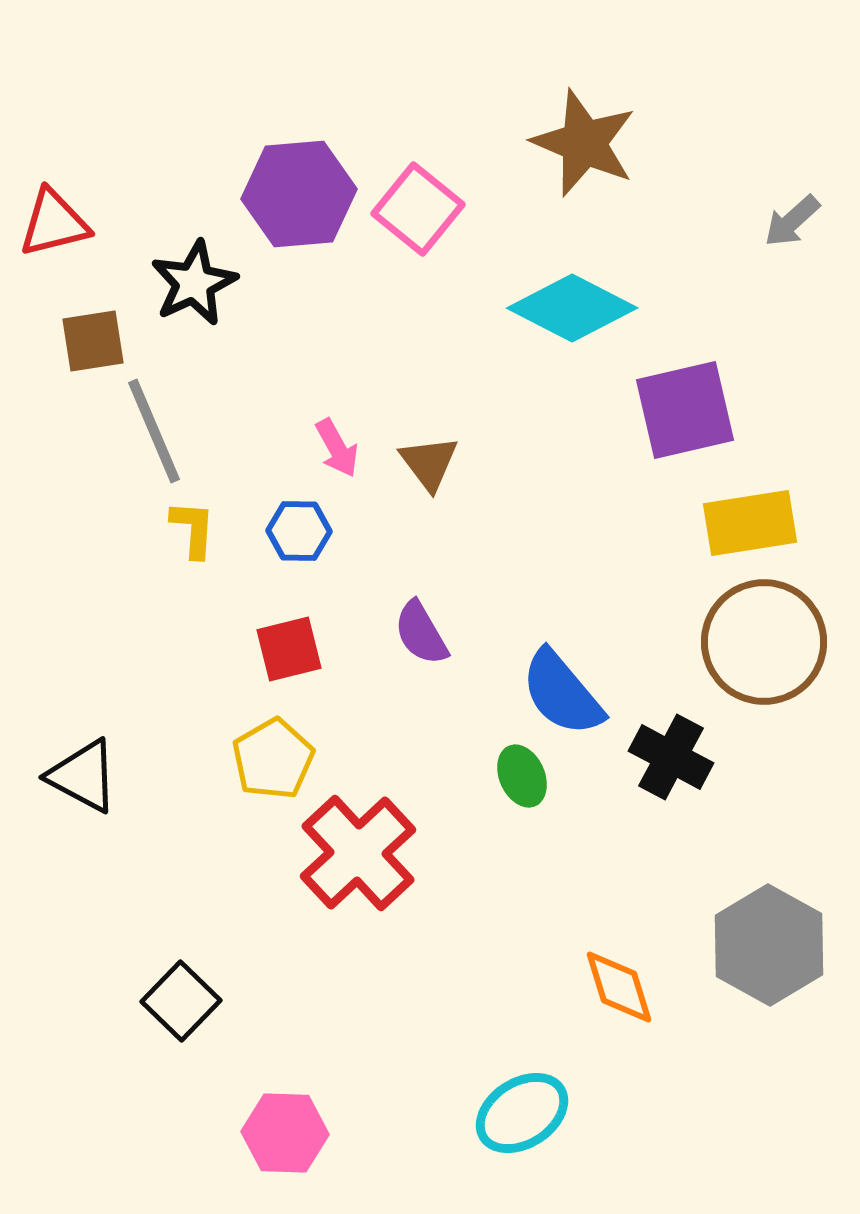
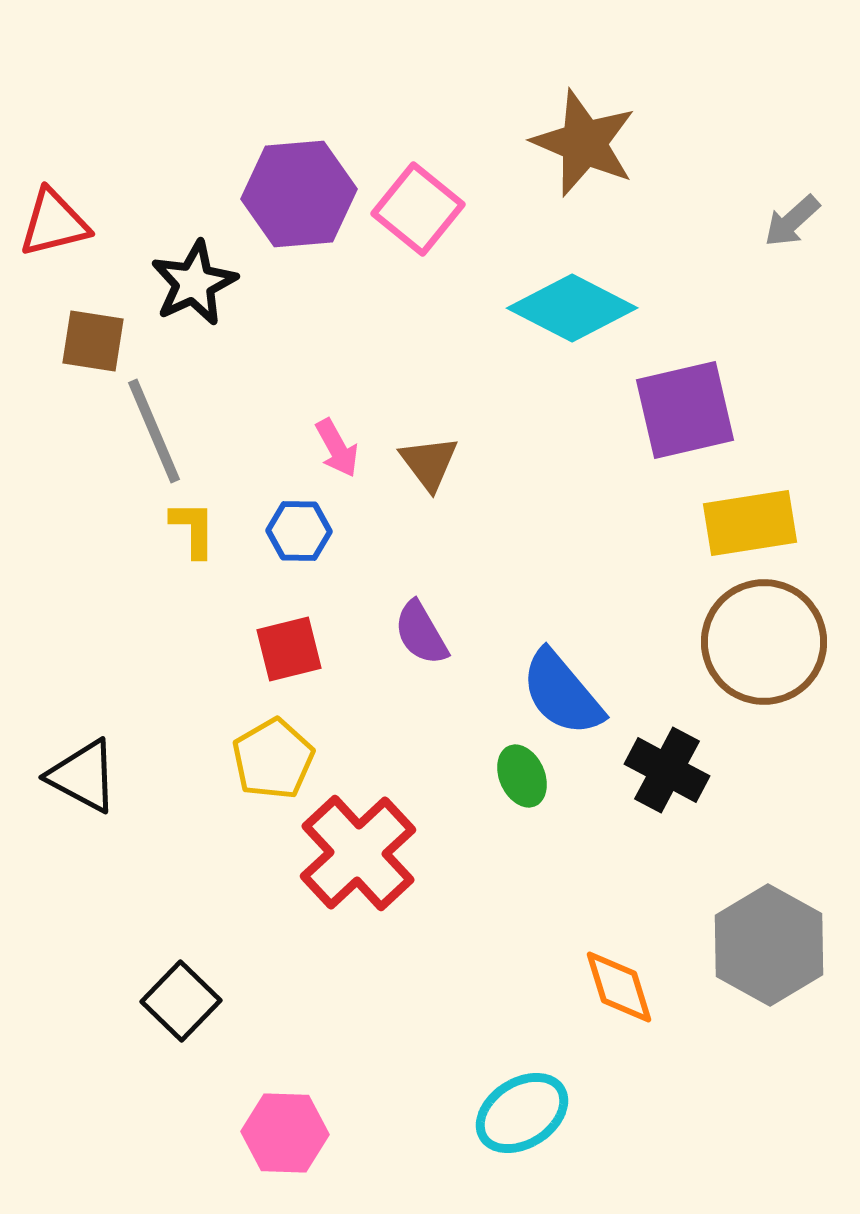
brown square: rotated 18 degrees clockwise
yellow L-shape: rotated 4 degrees counterclockwise
black cross: moved 4 px left, 13 px down
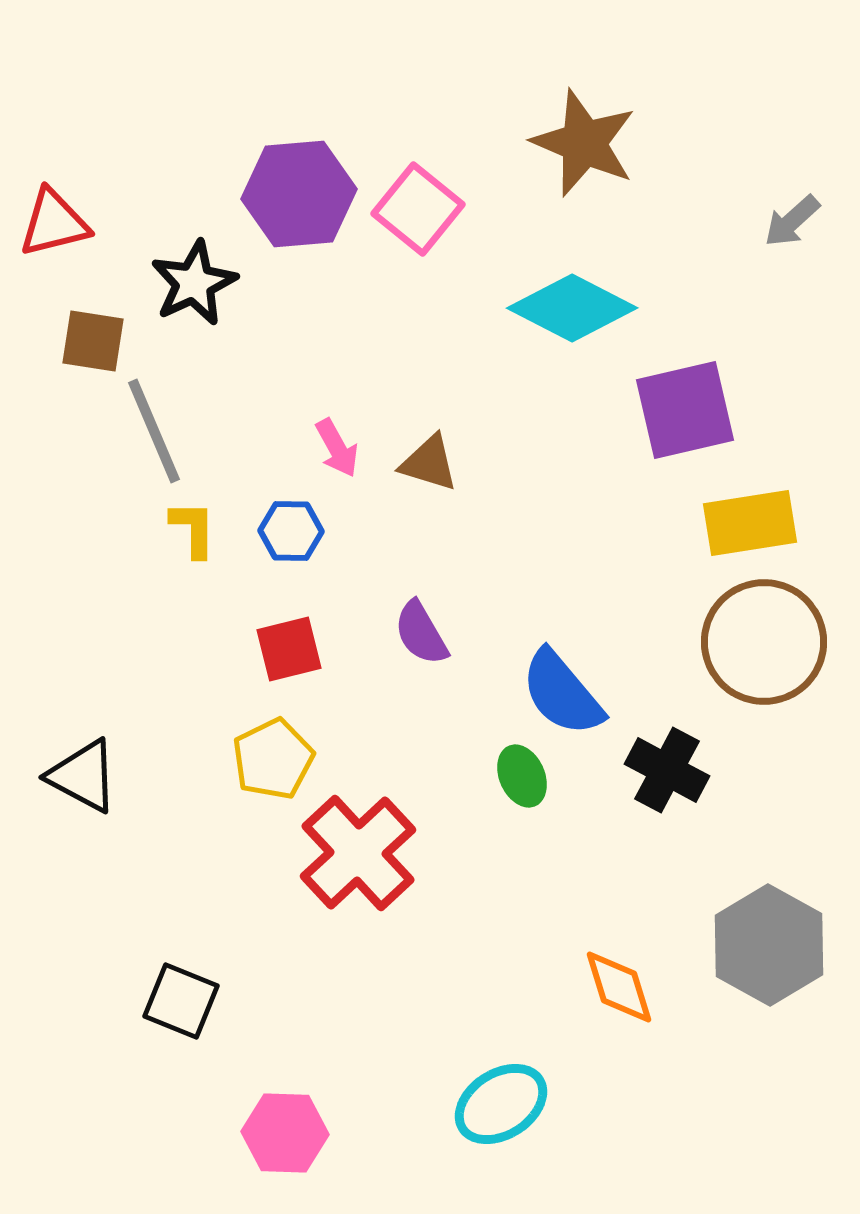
brown triangle: rotated 36 degrees counterclockwise
blue hexagon: moved 8 px left
yellow pentagon: rotated 4 degrees clockwise
black square: rotated 22 degrees counterclockwise
cyan ellipse: moved 21 px left, 9 px up
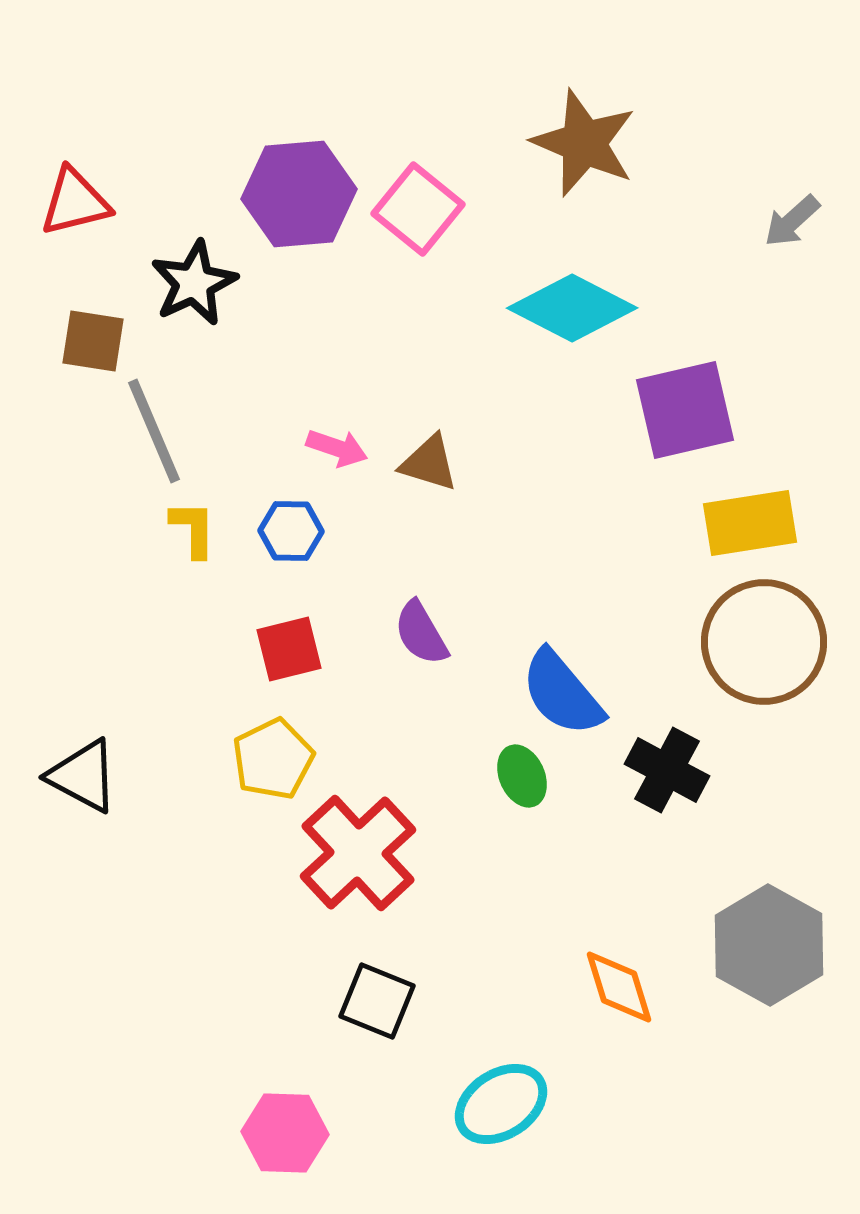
red triangle: moved 21 px right, 21 px up
pink arrow: rotated 42 degrees counterclockwise
black square: moved 196 px right
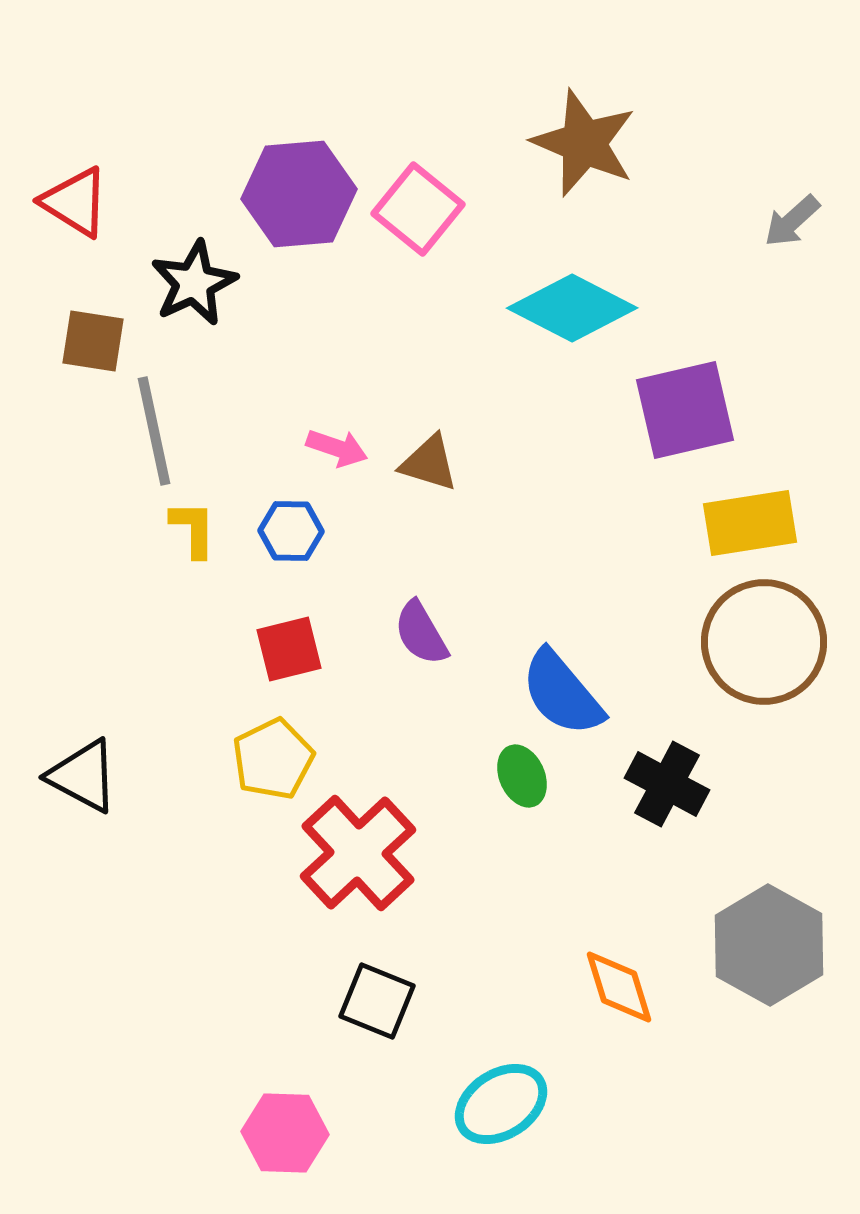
red triangle: rotated 46 degrees clockwise
gray line: rotated 11 degrees clockwise
black cross: moved 14 px down
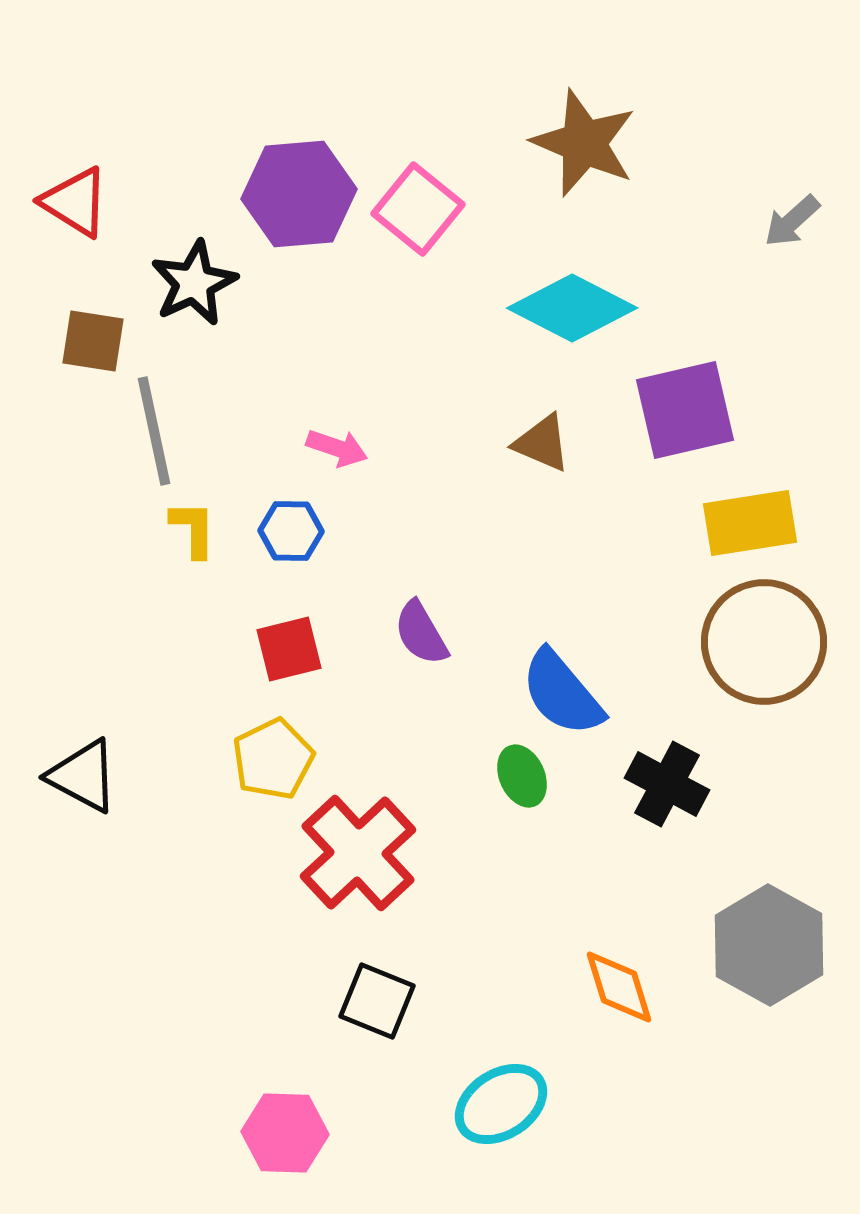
brown triangle: moved 113 px right, 20 px up; rotated 6 degrees clockwise
